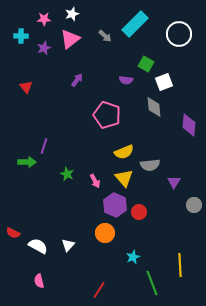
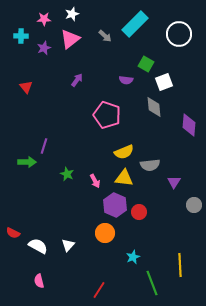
yellow triangle: rotated 42 degrees counterclockwise
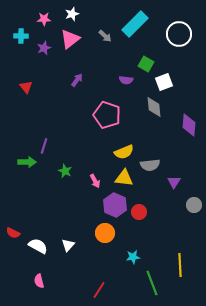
green star: moved 2 px left, 3 px up
cyan star: rotated 16 degrees clockwise
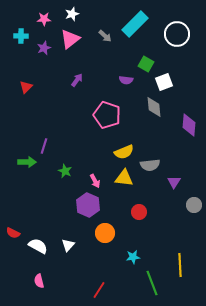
white circle: moved 2 px left
red triangle: rotated 24 degrees clockwise
purple hexagon: moved 27 px left
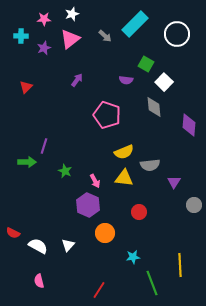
white square: rotated 24 degrees counterclockwise
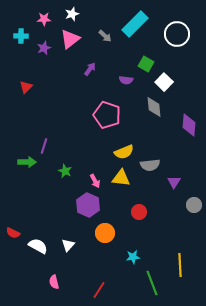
purple arrow: moved 13 px right, 11 px up
yellow triangle: moved 3 px left
pink semicircle: moved 15 px right, 1 px down
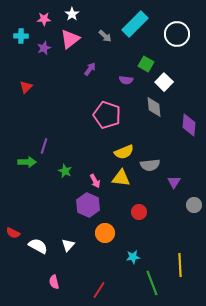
white star: rotated 16 degrees counterclockwise
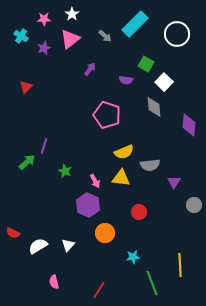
cyan cross: rotated 32 degrees clockwise
green arrow: rotated 42 degrees counterclockwise
white semicircle: rotated 60 degrees counterclockwise
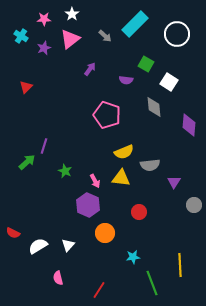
white square: moved 5 px right; rotated 12 degrees counterclockwise
pink semicircle: moved 4 px right, 4 px up
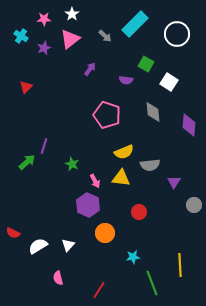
gray diamond: moved 1 px left, 5 px down
green star: moved 7 px right, 7 px up
